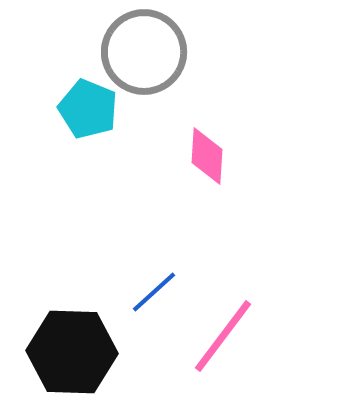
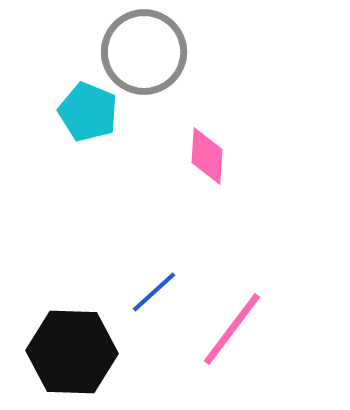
cyan pentagon: moved 3 px down
pink line: moved 9 px right, 7 px up
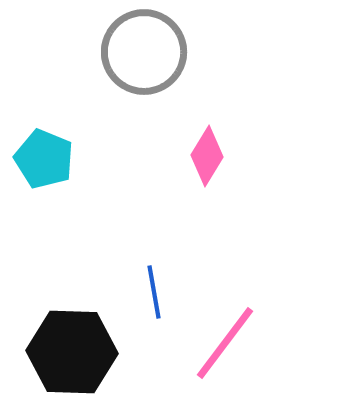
cyan pentagon: moved 44 px left, 47 px down
pink diamond: rotated 28 degrees clockwise
blue line: rotated 58 degrees counterclockwise
pink line: moved 7 px left, 14 px down
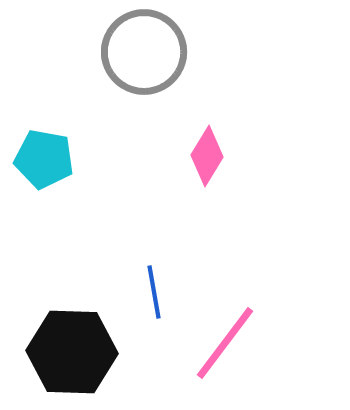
cyan pentagon: rotated 12 degrees counterclockwise
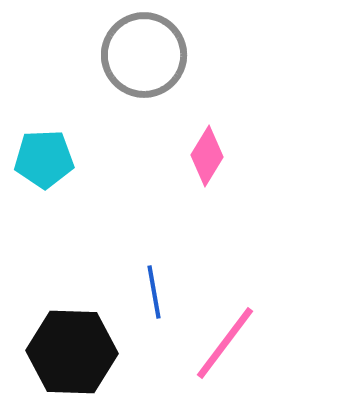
gray circle: moved 3 px down
cyan pentagon: rotated 12 degrees counterclockwise
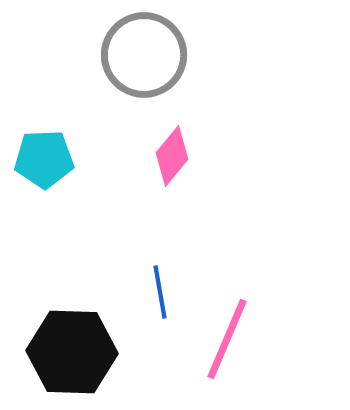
pink diamond: moved 35 px left; rotated 8 degrees clockwise
blue line: moved 6 px right
pink line: moved 2 px right, 4 px up; rotated 14 degrees counterclockwise
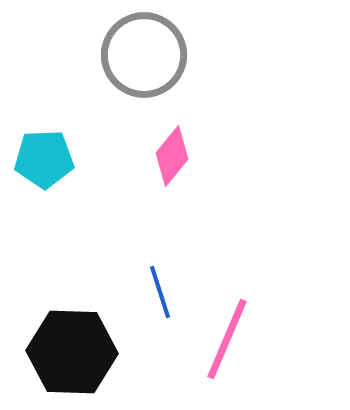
blue line: rotated 8 degrees counterclockwise
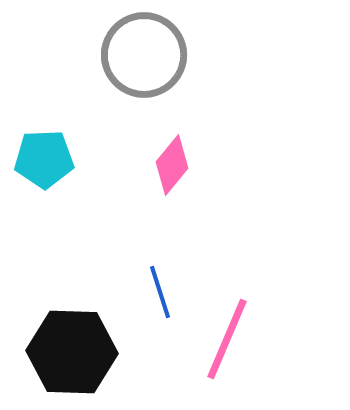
pink diamond: moved 9 px down
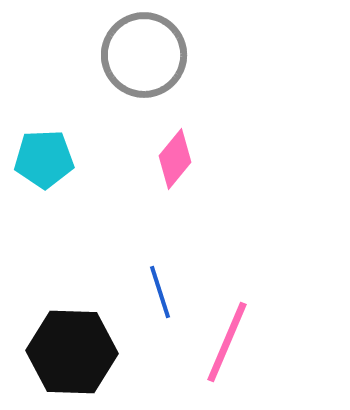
pink diamond: moved 3 px right, 6 px up
pink line: moved 3 px down
